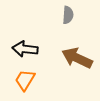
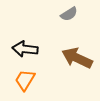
gray semicircle: moved 1 px right, 1 px up; rotated 54 degrees clockwise
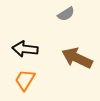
gray semicircle: moved 3 px left
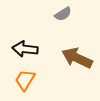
gray semicircle: moved 3 px left
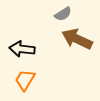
black arrow: moved 3 px left
brown arrow: moved 19 px up
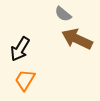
gray semicircle: rotated 72 degrees clockwise
black arrow: moved 2 px left; rotated 65 degrees counterclockwise
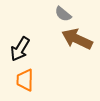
orange trapezoid: rotated 30 degrees counterclockwise
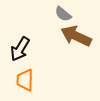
brown arrow: moved 1 px left, 3 px up
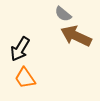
orange trapezoid: moved 2 px up; rotated 35 degrees counterclockwise
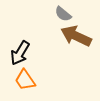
black arrow: moved 4 px down
orange trapezoid: moved 2 px down
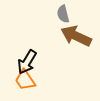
gray semicircle: rotated 36 degrees clockwise
black arrow: moved 7 px right, 9 px down
